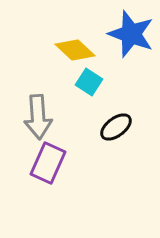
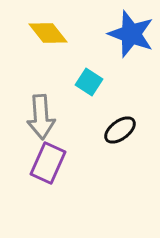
yellow diamond: moved 27 px left, 17 px up; rotated 9 degrees clockwise
gray arrow: moved 3 px right
black ellipse: moved 4 px right, 3 px down
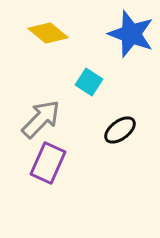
yellow diamond: rotated 12 degrees counterclockwise
gray arrow: moved 2 px down; rotated 132 degrees counterclockwise
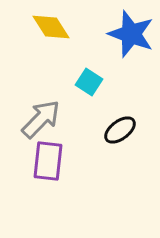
yellow diamond: moved 3 px right, 6 px up; rotated 18 degrees clockwise
purple rectangle: moved 2 px up; rotated 18 degrees counterclockwise
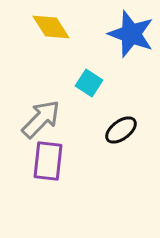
cyan square: moved 1 px down
black ellipse: moved 1 px right
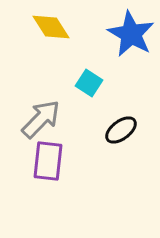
blue star: rotated 9 degrees clockwise
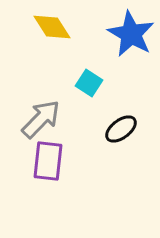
yellow diamond: moved 1 px right
black ellipse: moved 1 px up
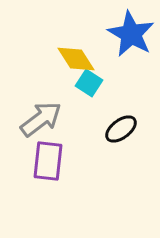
yellow diamond: moved 24 px right, 32 px down
gray arrow: rotated 9 degrees clockwise
